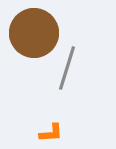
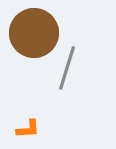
orange L-shape: moved 23 px left, 4 px up
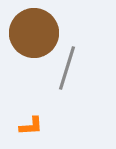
orange L-shape: moved 3 px right, 3 px up
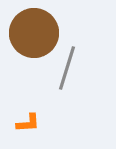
orange L-shape: moved 3 px left, 3 px up
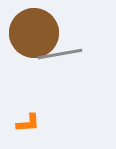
gray line: moved 7 px left, 14 px up; rotated 63 degrees clockwise
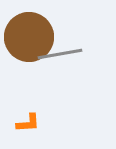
brown circle: moved 5 px left, 4 px down
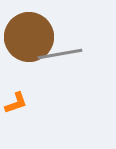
orange L-shape: moved 12 px left, 20 px up; rotated 15 degrees counterclockwise
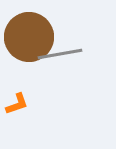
orange L-shape: moved 1 px right, 1 px down
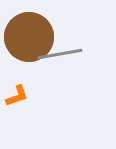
orange L-shape: moved 8 px up
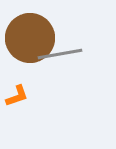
brown circle: moved 1 px right, 1 px down
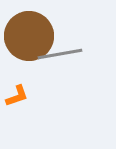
brown circle: moved 1 px left, 2 px up
